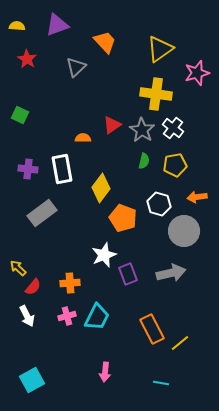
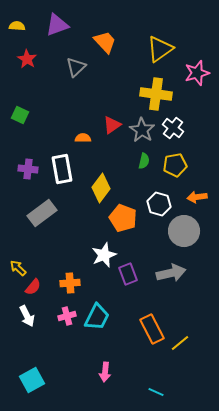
cyan line: moved 5 px left, 9 px down; rotated 14 degrees clockwise
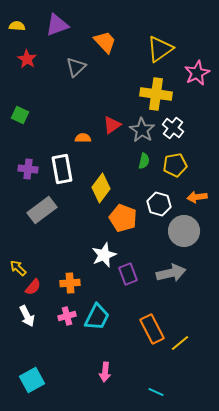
pink star: rotated 10 degrees counterclockwise
gray rectangle: moved 3 px up
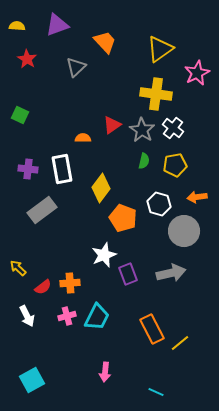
red semicircle: moved 10 px right; rotated 12 degrees clockwise
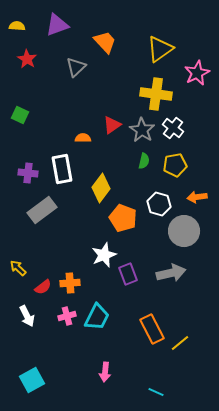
purple cross: moved 4 px down
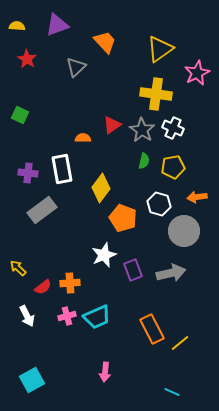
white cross: rotated 15 degrees counterclockwise
yellow pentagon: moved 2 px left, 2 px down
purple rectangle: moved 5 px right, 4 px up
cyan trapezoid: rotated 40 degrees clockwise
cyan line: moved 16 px right
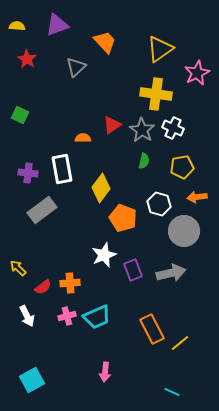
yellow pentagon: moved 9 px right
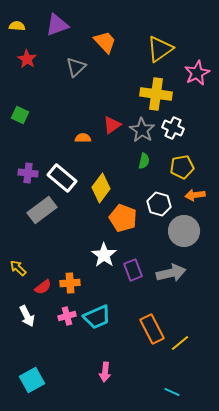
white rectangle: moved 9 px down; rotated 40 degrees counterclockwise
orange arrow: moved 2 px left, 2 px up
white star: rotated 15 degrees counterclockwise
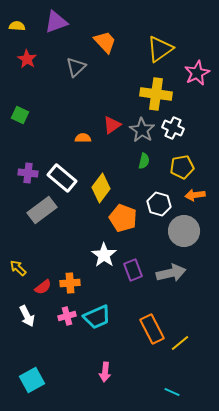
purple triangle: moved 1 px left, 3 px up
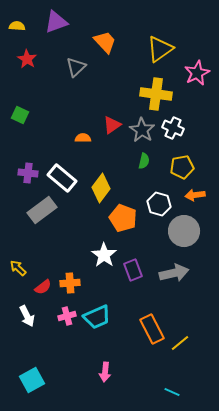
gray arrow: moved 3 px right
